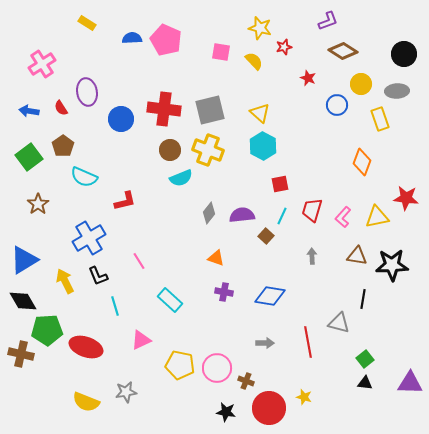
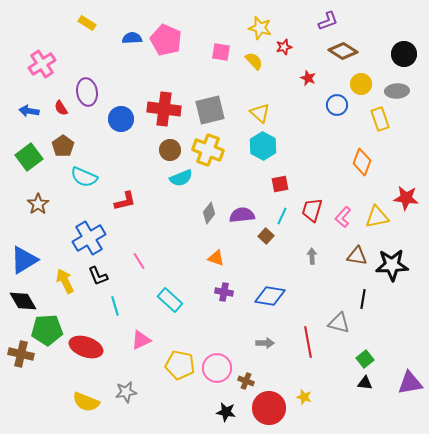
purple triangle at (410, 383): rotated 12 degrees counterclockwise
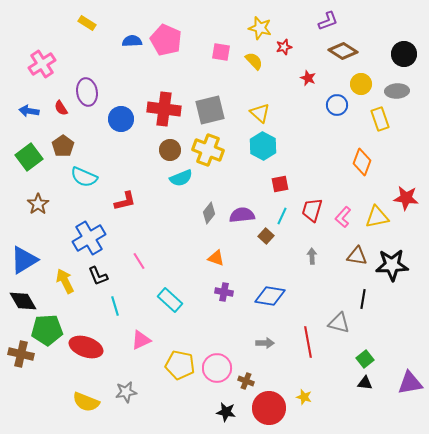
blue semicircle at (132, 38): moved 3 px down
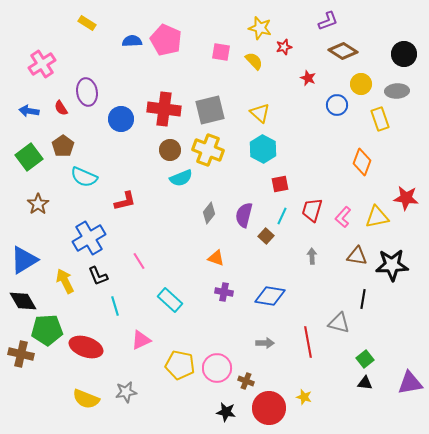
cyan hexagon at (263, 146): moved 3 px down
purple semicircle at (242, 215): moved 2 px right; rotated 70 degrees counterclockwise
yellow semicircle at (86, 402): moved 3 px up
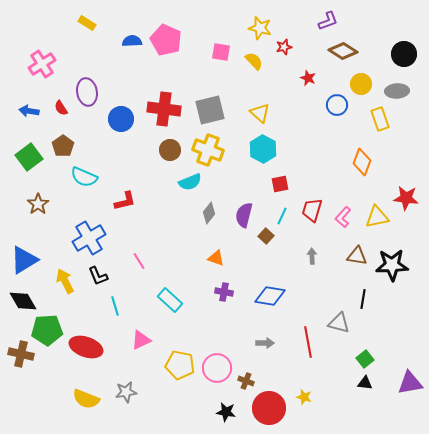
cyan semicircle at (181, 178): moved 9 px right, 4 px down
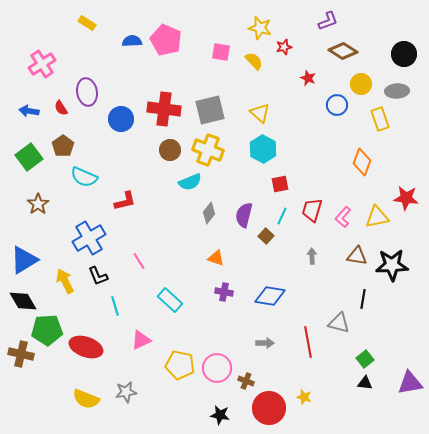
black star at (226, 412): moved 6 px left, 3 px down
